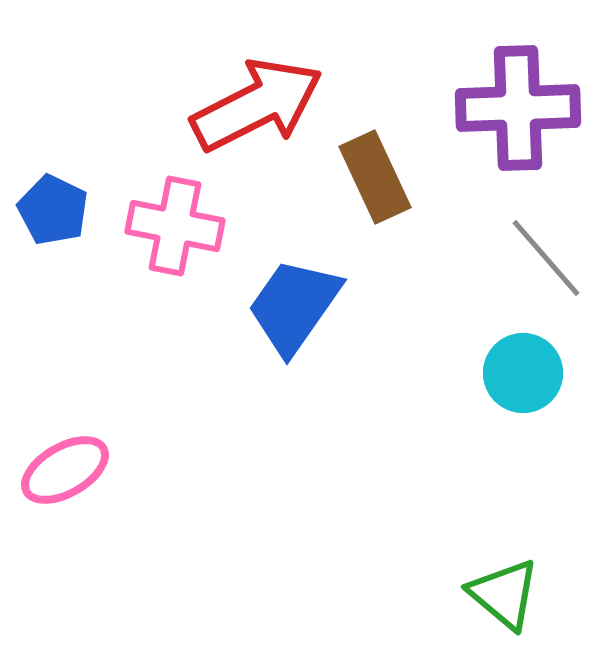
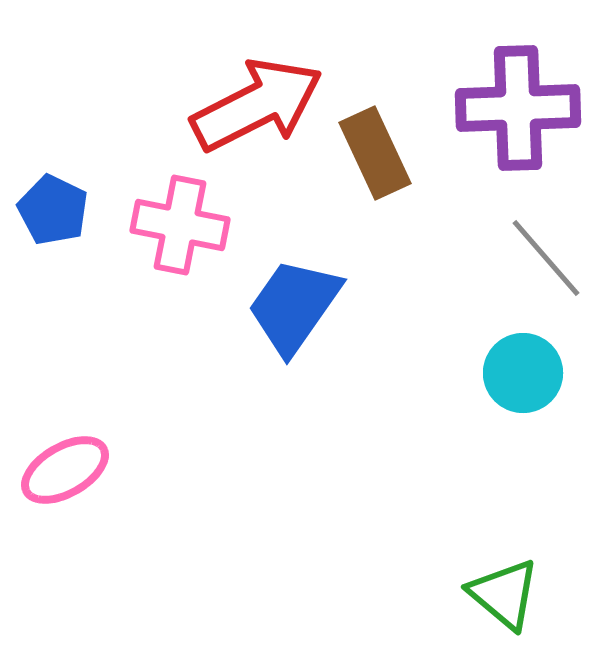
brown rectangle: moved 24 px up
pink cross: moved 5 px right, 1 px up
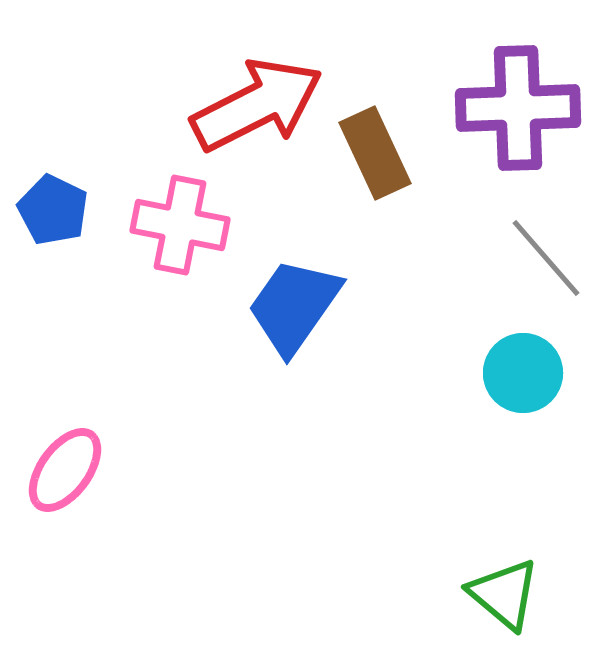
pink ellipse: rotated 24 degrees counterclockwise
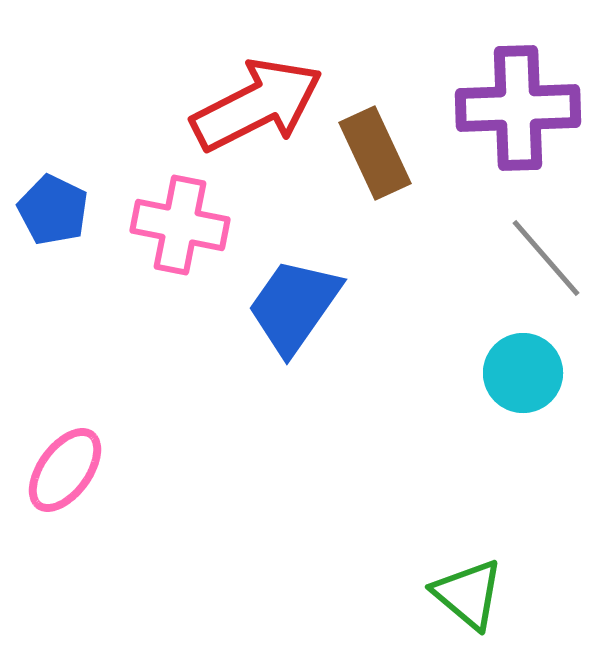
green triangle: moved 36 px left
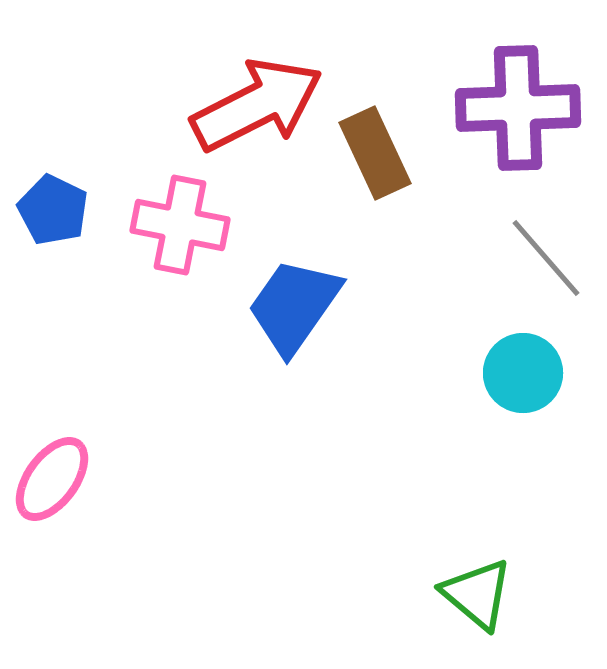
pink ellipse: moved 13 px left, 9 px down
green triangle: moved 9 px right
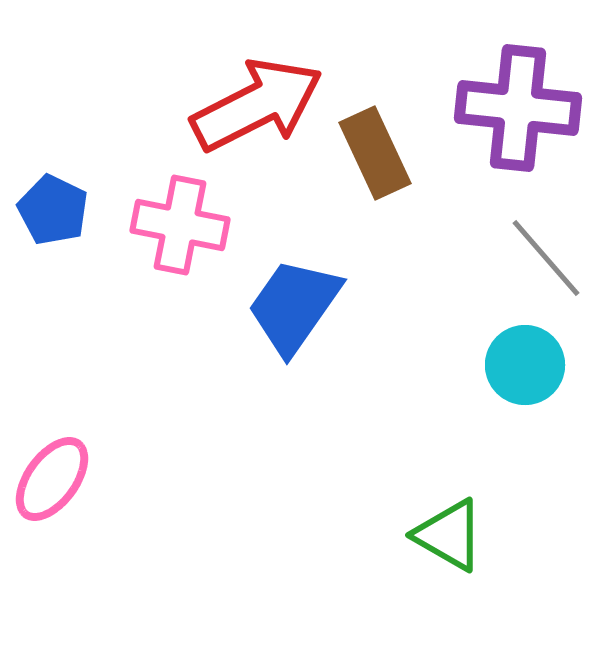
purple cross: rotated 8 degrees clockwise
cyan circle: moved 2 px right, 8 px up
green triangle: moved 28 px left, 59 px up; rotated 10 degrees counterclockwise
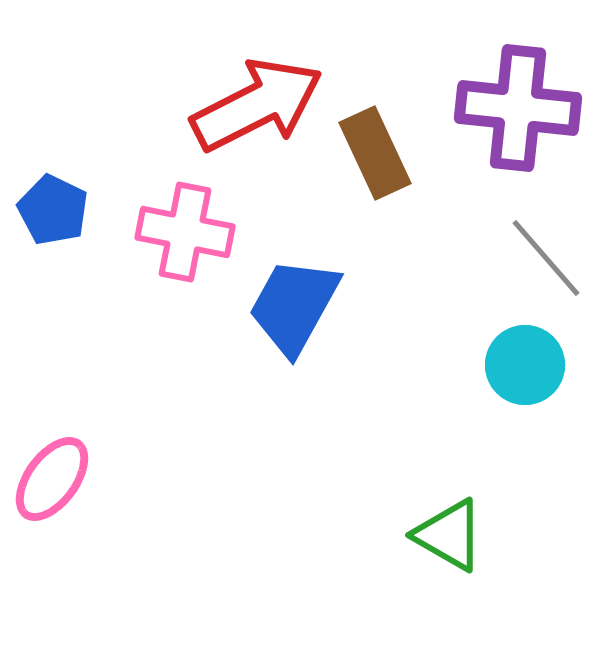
pink cross: moved 5 px right, 7 px down
blue trapezoid: rotated 6 degrees counterclockwise
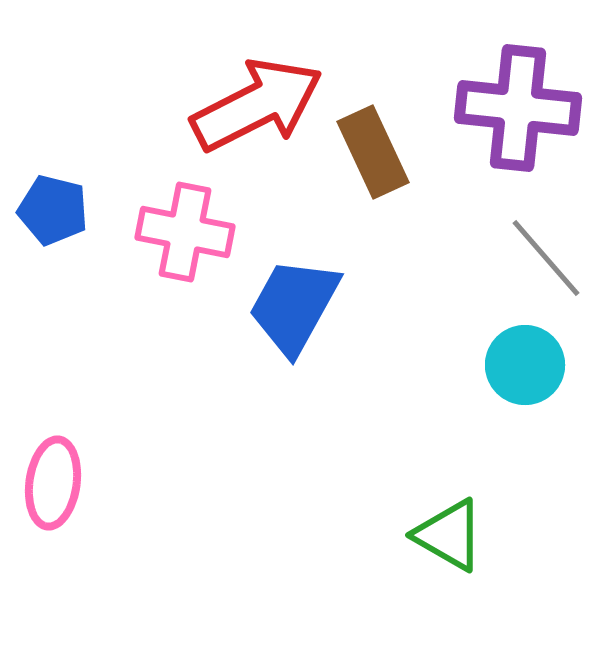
brown rectangle: moved 2 px left, 1 px up
blue pentagon: rotated 12 degrees counterclockwise
pink ellipse: moved 1 px right, 4 px down; rotated 28 degrees counterclockwise
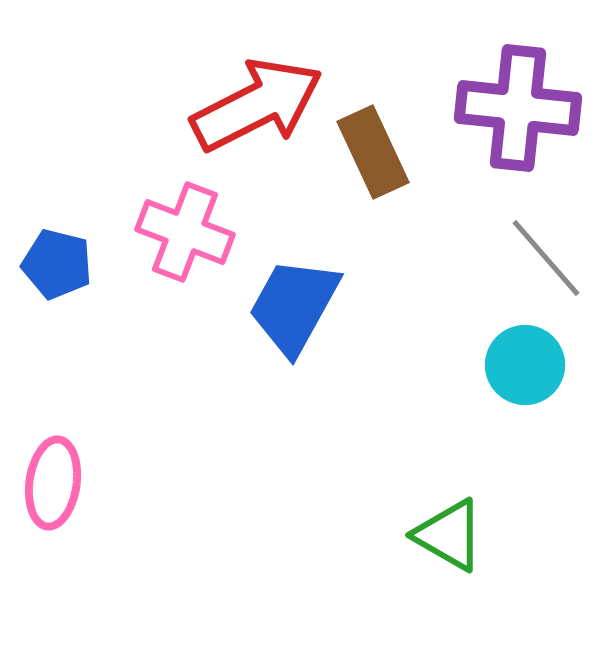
blue pentagon: moved 4 px right, 54 px down
pink cross: rotated 10 degrees clockwise
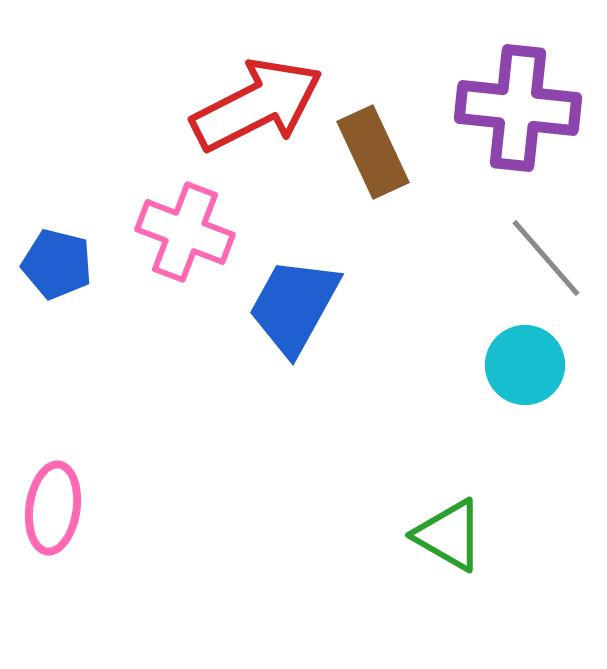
pink ellipse: moved 25 px down
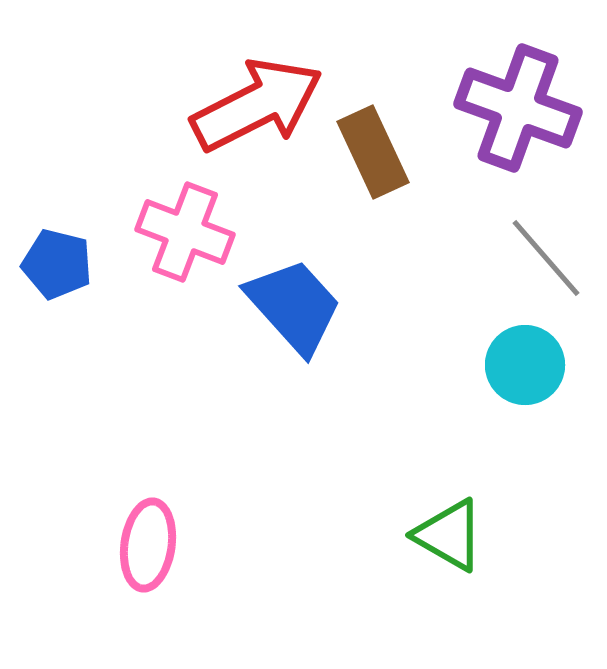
purple cross: rotated 14 degrees clockwise
blue trapezoid: rotated 109 degrees clockwise
pink ellipse: moved 95 px right, 37 px down
